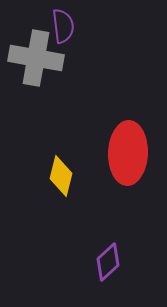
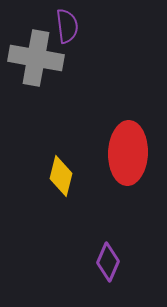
purple semicircle: moved 4 px right
purple diamond: rotated 24 degrees counterclockwise
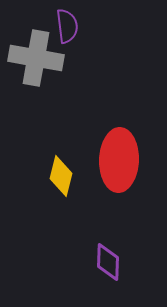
red ellipse: moved 9 px left, 7 px down
purple diamond: rotated 21 degrees counterclockwise
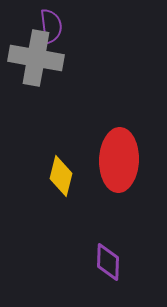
purple semicircle: moved 16 px left
